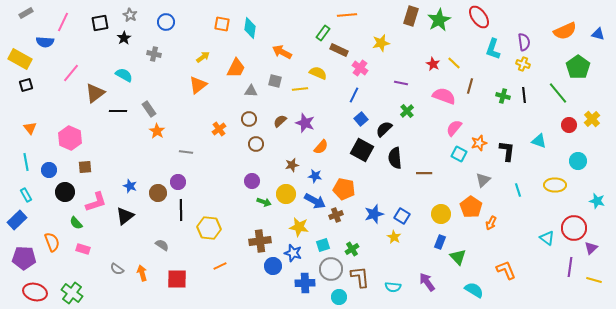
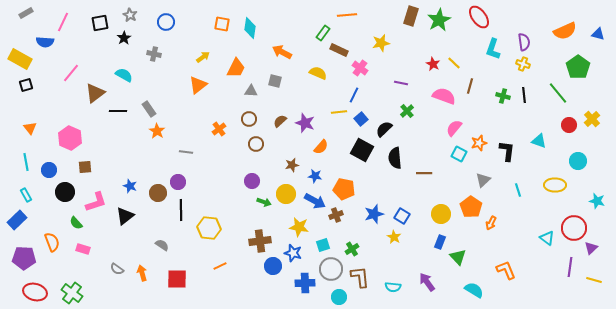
yellow line at (300, 89): moved 39 px right, 23 px down
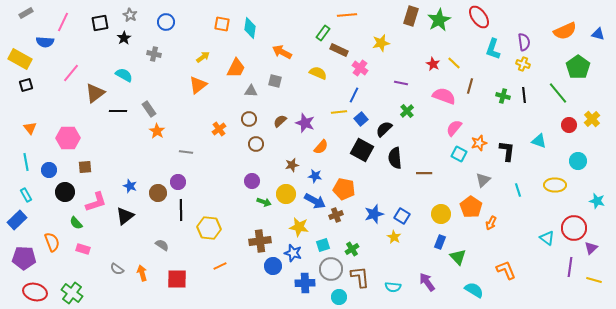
pink hexagon at (70, 138): moved 2 px left; rotated 25 degrees counterclockwise
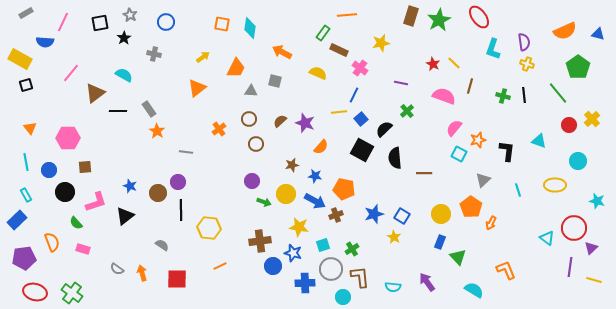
yellow cross at (523, 64): moved 4 px right
orange triangle at (198, 85): moved 1 px left, 3 px down
orange star at (479, 143): moved 1 px left, 3 px up
purple pentagon at (24, 258): rotated 10 degrees counterclockwise
cyan circle at (339, 297): moved 4 px right
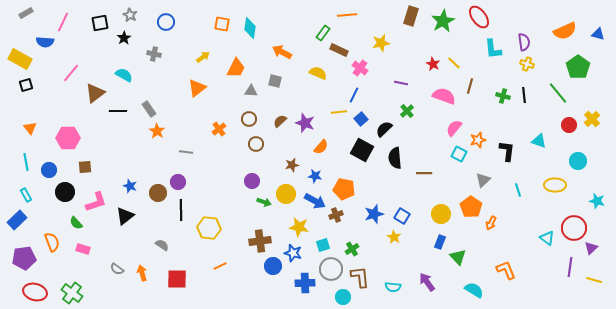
green star at (439, 20): moved 4 px right, 1 px down
cyan L-shape at (493, 49): rotated 25 degrees counterclockwise
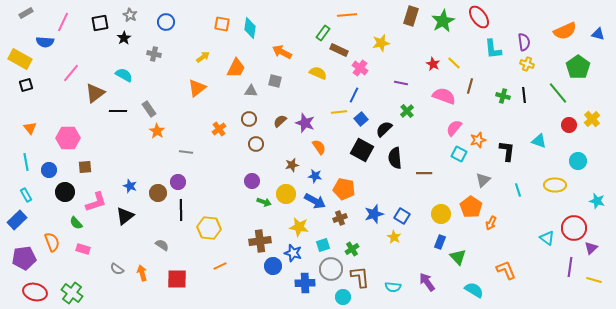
orange semicircle at (321, 147): moved 2 px left; rotated 77 degrees counterclockwise
brown cross at (336, 215): moved 4 px right, 3 px down
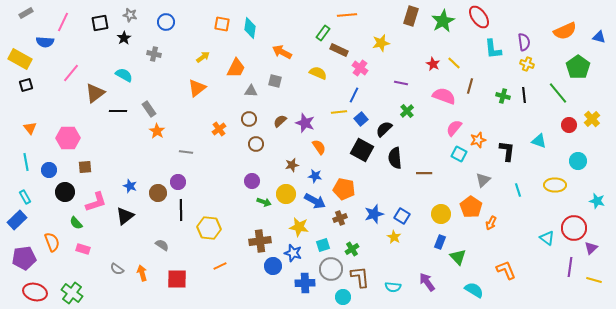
gray star at (130, 15): rotated 16 degrees counterclockwise
blue triangle at (598, 34): moved 1 px right, 3 px down
cyan rectangle at (26, 195): moved 1 px left, 2 px down
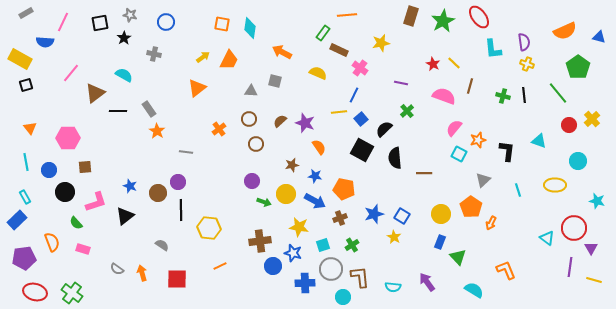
orange trapezoid at (236, 68): moved 7 px left, 8 px up
purple triangle at (591, 248): rotated 16 degrees counterclockwise
green cross at (352, 249): moved 4 px up
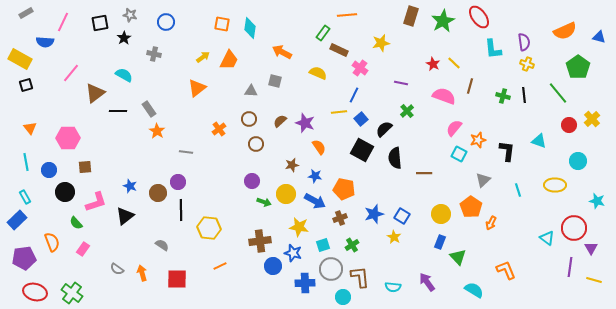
pink rectangle at (83, 249): rotated 72 degrees counterclockwise
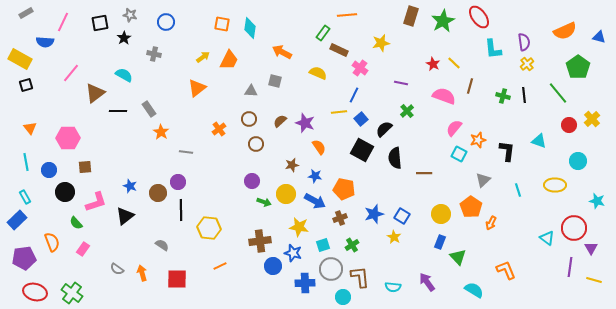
yellow cross at (527, 64): rotated 32 degrees clockwise
orange star at (157, 131): moved 4 px right, 1 px down
